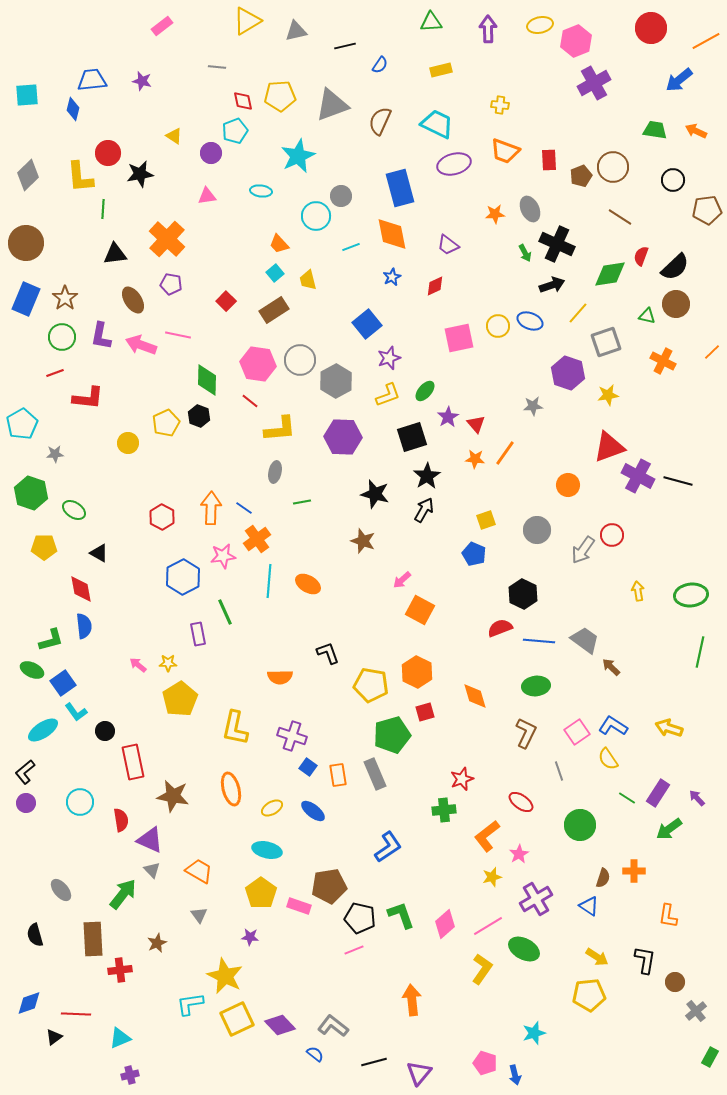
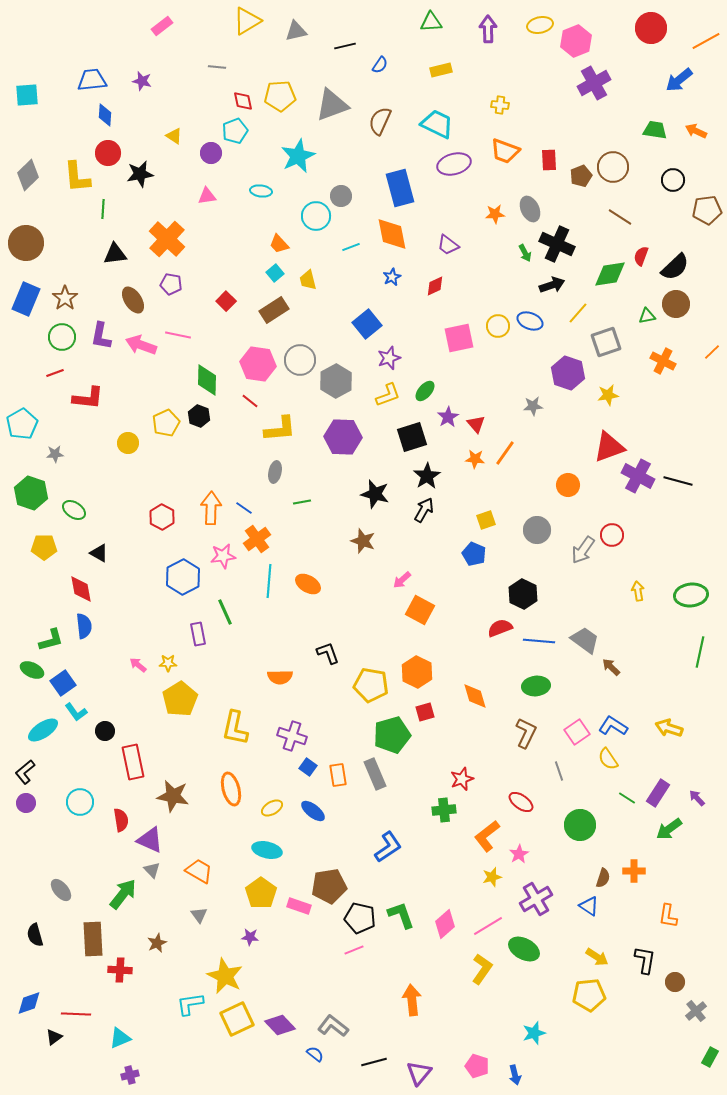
blue diamond at (73, 109): moved 32 px right, 6 px down; rotated 10 degrees counterclockwise
yellow L-shape at (80, 177): moved 3 px left
green triangle at (647, 316): rotated 24 degrees counterclockwise
red cross at (120, 970): rotated 10 degrees clockwise
pink pentagon at (485, 1063): moved 8 px left, 3 px down
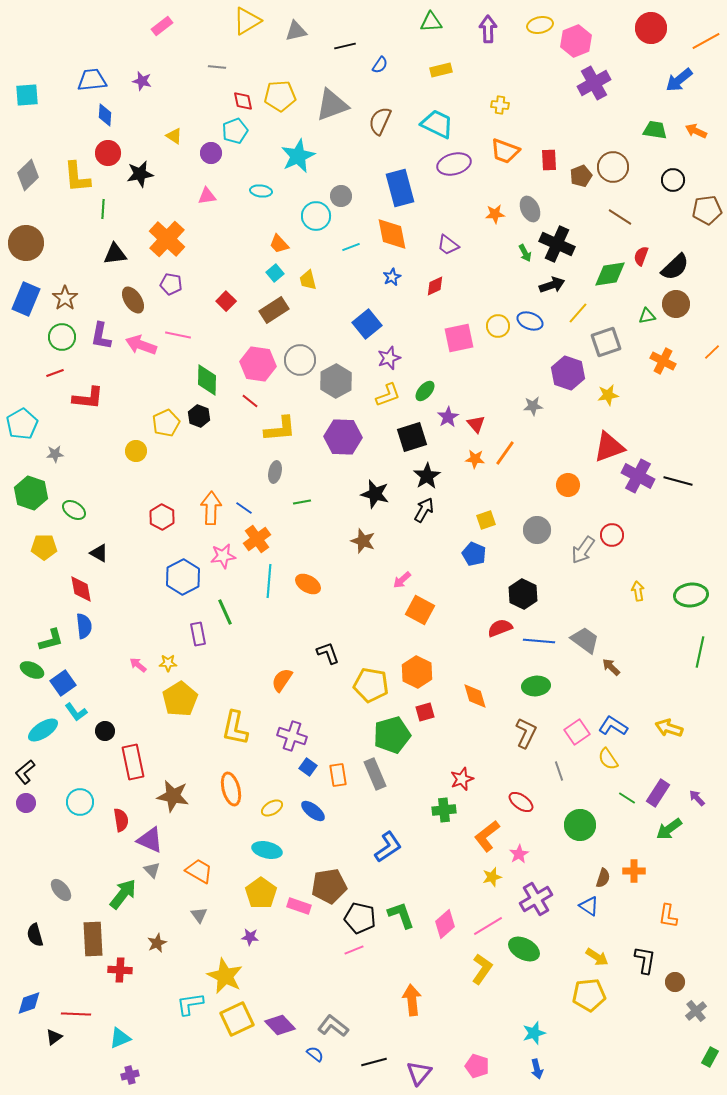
yellow circle at (128, 443): moved 8 px right, 8 px down
orange semicircle at (280, 677): moved 2 px right, 3 px down; rotated 125 degrees clockwise
blue arrow at (515, 1075): moved 22 px right, 6 px up
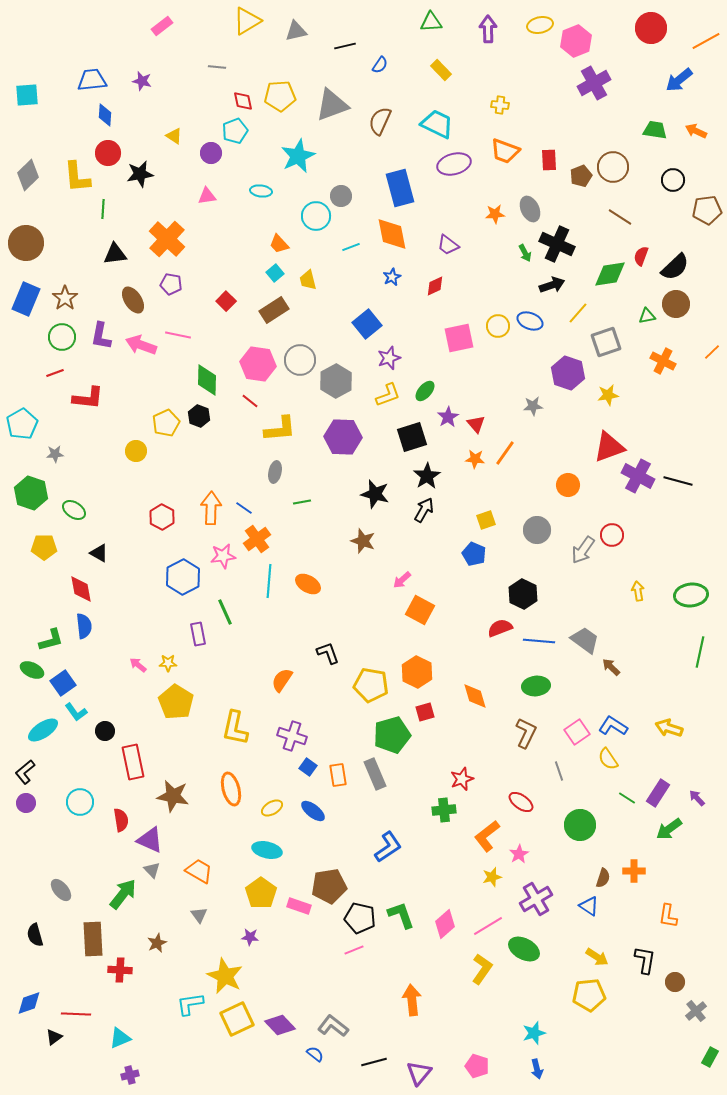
yellow rectangle at (441, 70): rotated 60 degrees clockwise
yellow pentagon at (180, 699): moved 4 px left, 3 px down; rotated 8 degrees counterclockwise
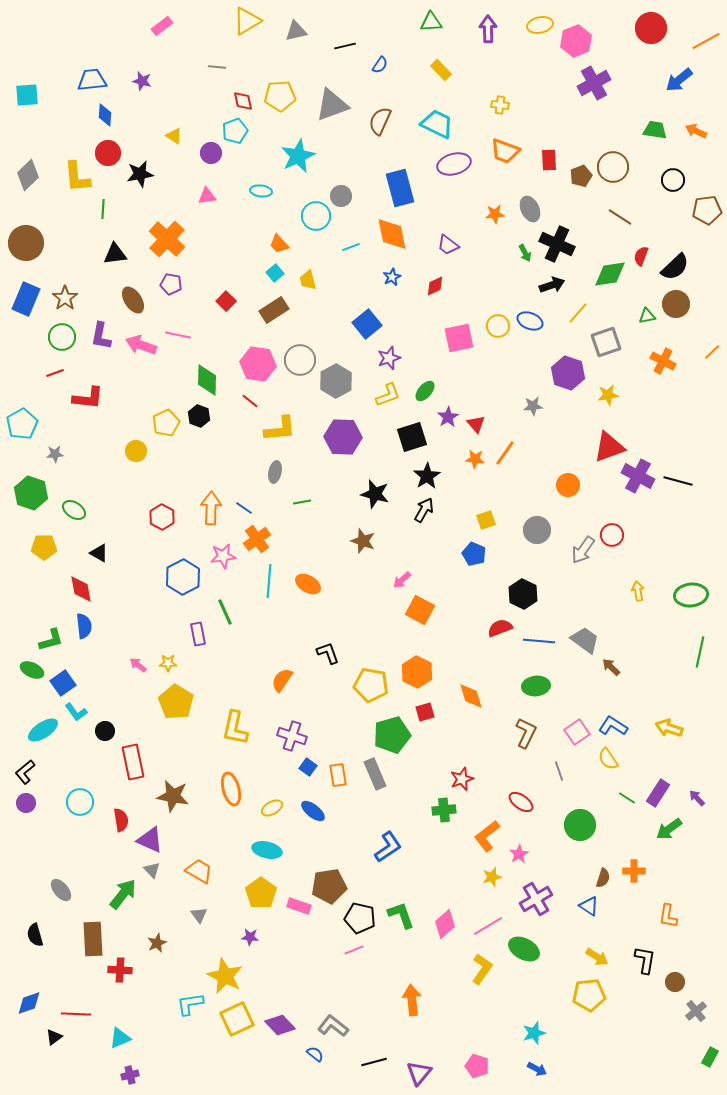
orange diamond at (475, 696): moved 4 px left
blue arrow at (537, 1069): rotated 48 degrees counterclockwise
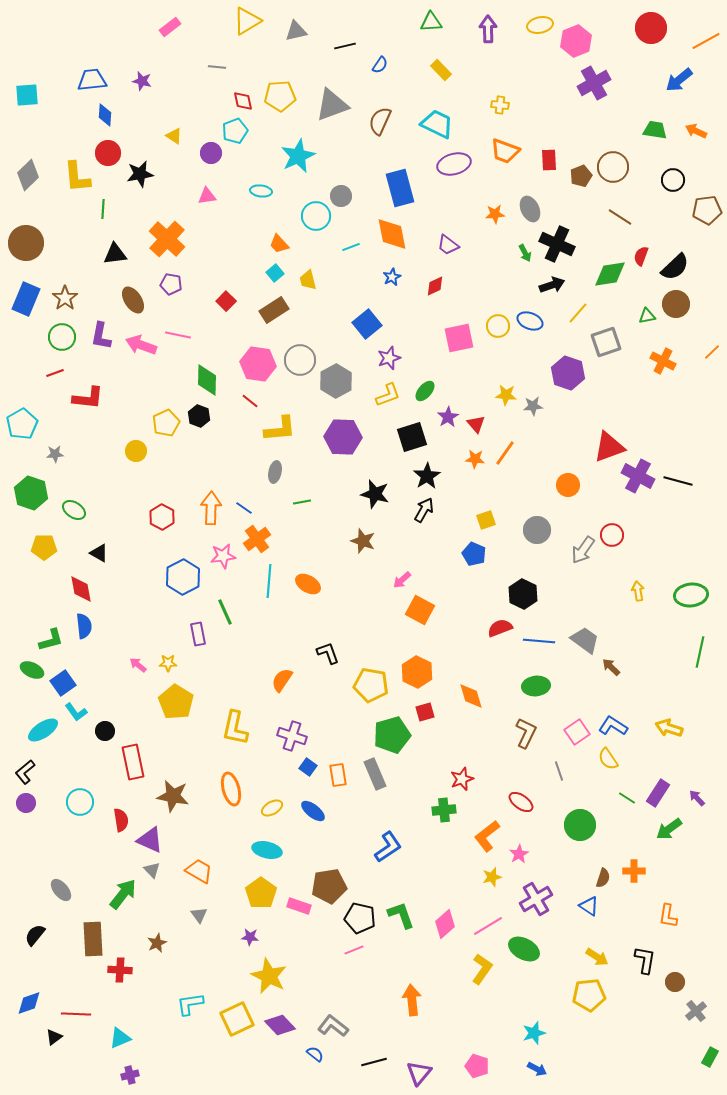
pink rectangle at (162, 26): moved 8 px right, 1 px down
yellow star at (608, 395): moved 102 px left; rotated 15 degrees clockwise
black semicircle at (35, 935): rotated 55 degrees clockwise
yellow star at (225, 976): moved 44 px right
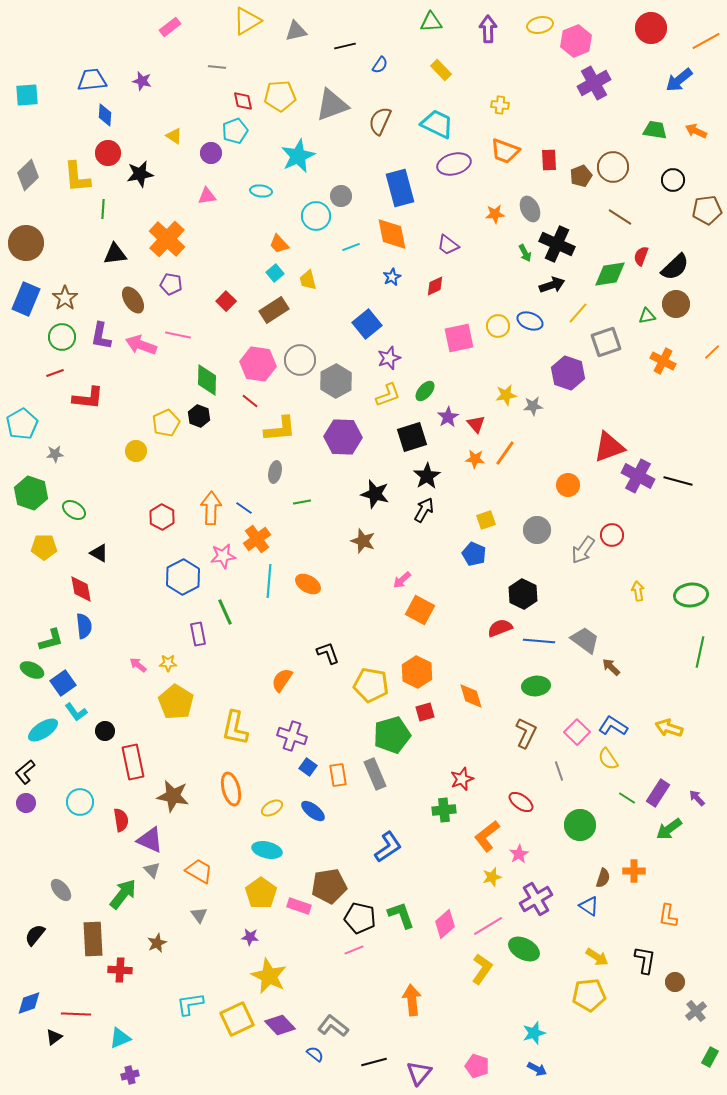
yellow star at (506, 395): rotated 15 degrees counterclockwise
pink square at (577, 732): rotated 10 degrees counterclockwise
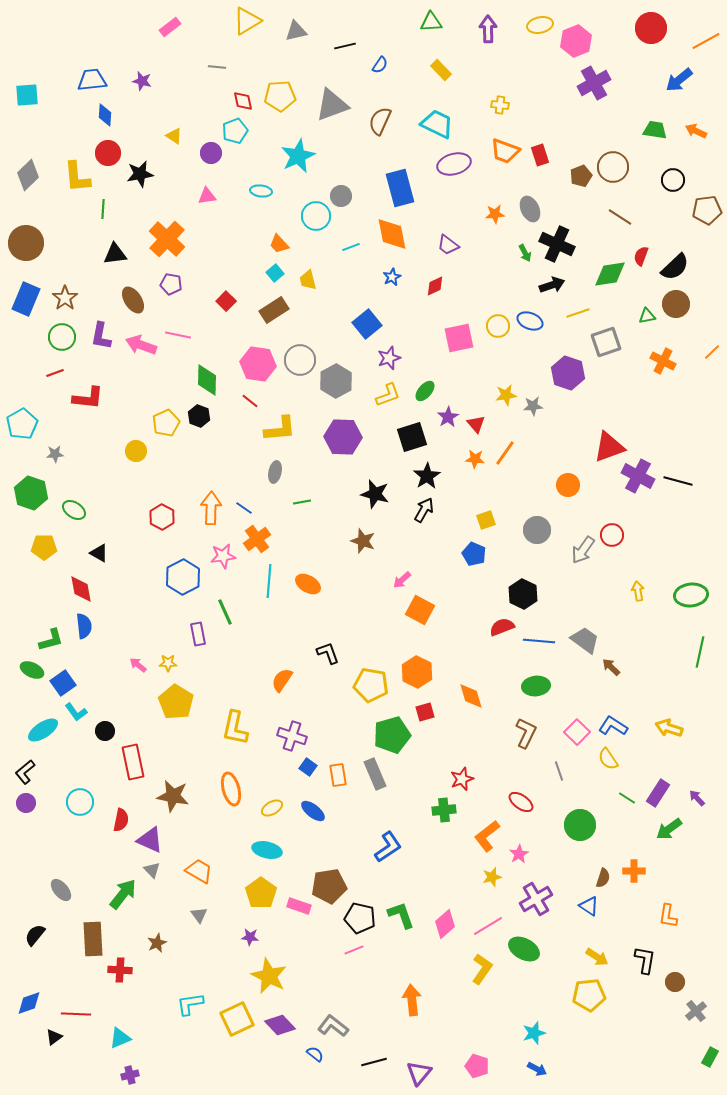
red rectangle at (549, 160): moved 9 px left, 5 px up; rotated 15 degrees counterclockwise
yellow line at (578, 313): rotated 30 degrees clockwise
red semicircle at (500, 628): moved 2 px right, 1 px up
red semicircle at (121, 820): rotated 20 degrees clockwise
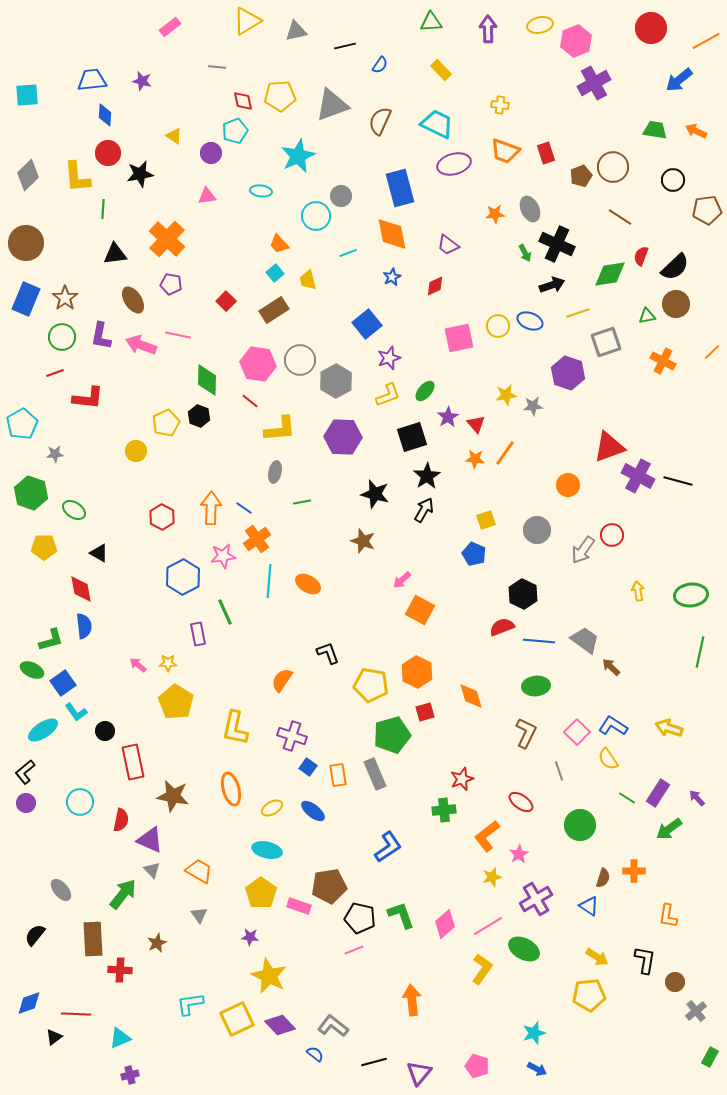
red rectangle at (540, 155): moved 6 px right, 2 px up
cyan line at (351, 247): moved 3 px left, 6 px down
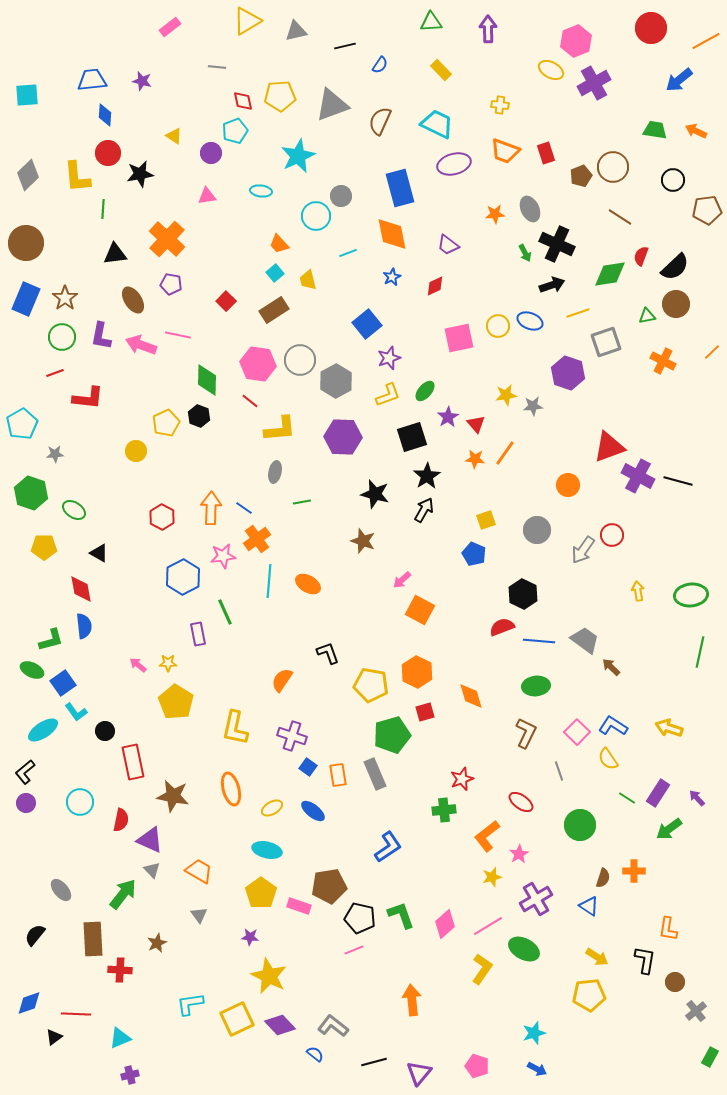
yellow ellipse at (540, 25): moved 11 px right, 45 px down; rotated 40 degrees clockwise
orange L-shape at (668, 916): moved 13 px down
